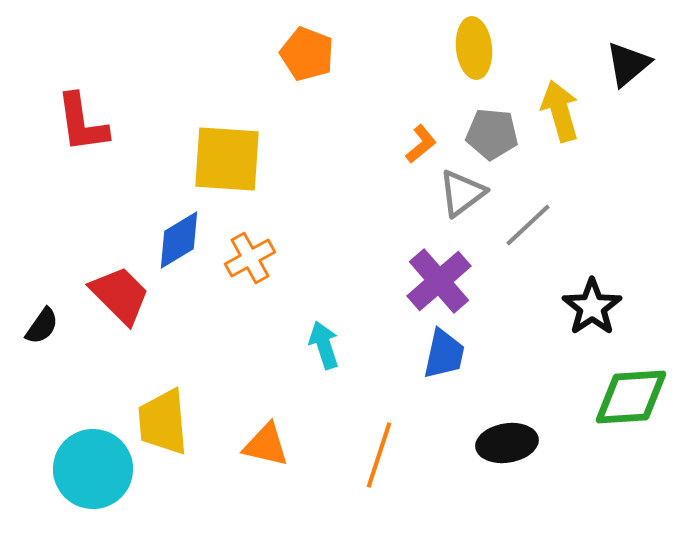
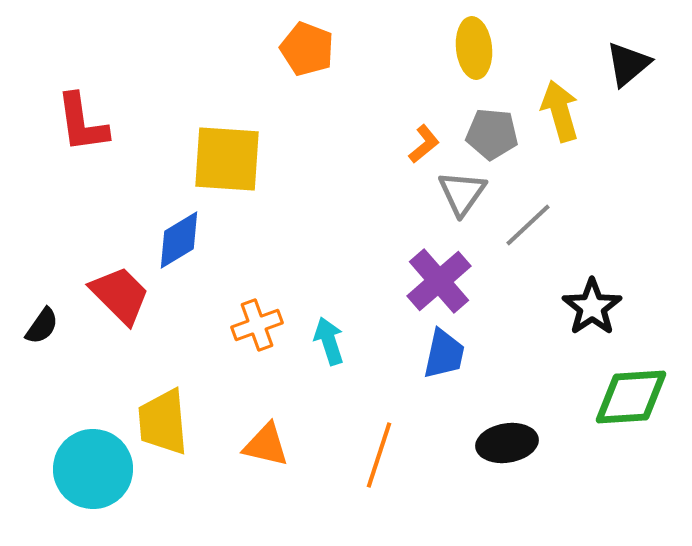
orange pentagon: moved 5 px up
orange L-shape: moved 3 px right
gray triangle: rotated 18 degrees counterclockwise
orange cross: moved 7 px right, 67 px down; rotated 9 degrees clockwise
cyan arrow: moved 5 px right, 4 px up
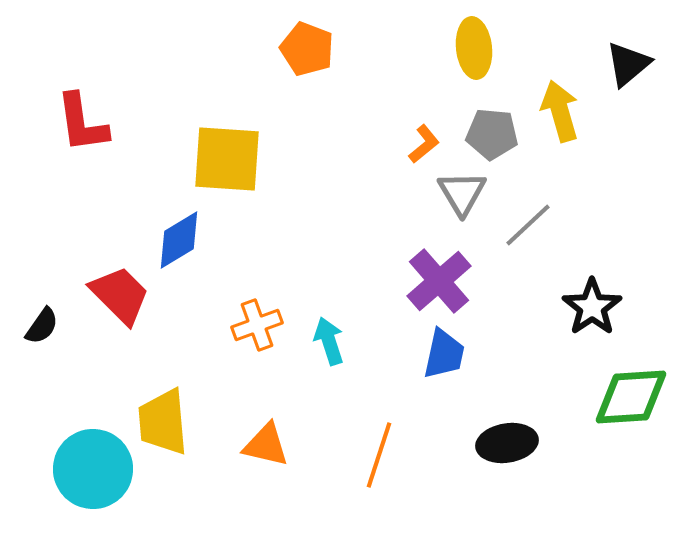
gray triangle: rotated 6 degrees counterclockwise
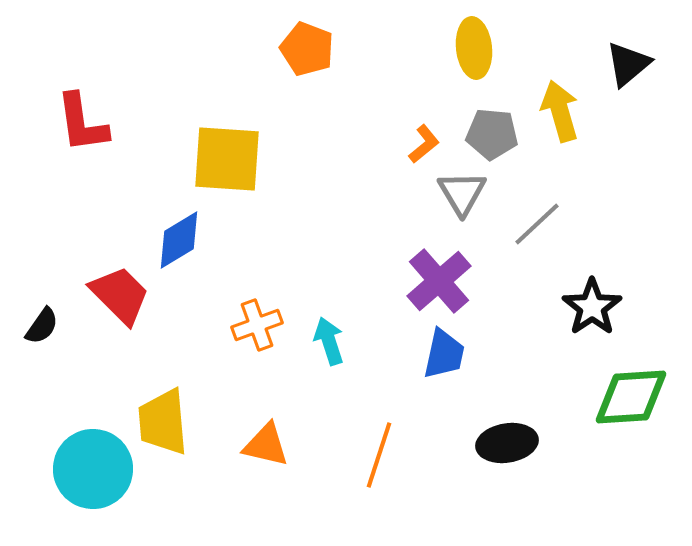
gray line: moved 9 px right, 1 px up
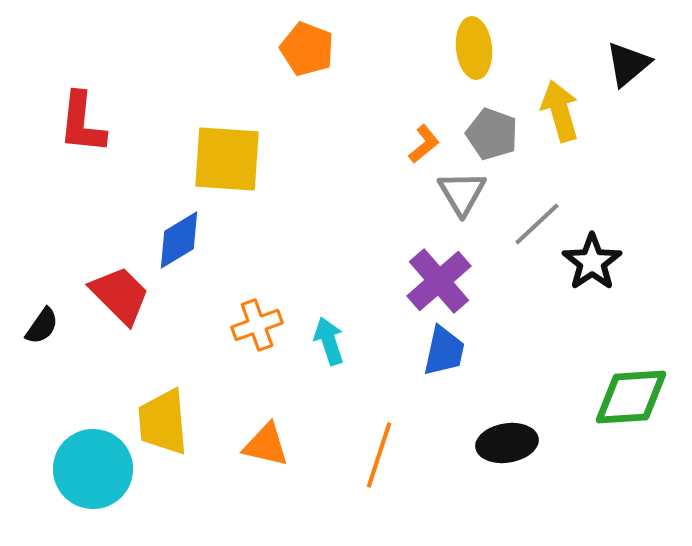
red L-shape: rotated 14 degrees clockwise
gray pentagon: rotated 15 degrees clockwise
black star: moved 45 px up
blue trapezoid: moved 3 px up
